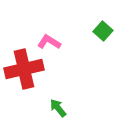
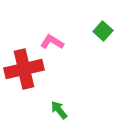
pink L-shape: moved 3 px right
green arrow: moved 1 px right, 2 px down
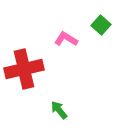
green square: moved 2 px left, 6 px up
pink L-shape: moved 14 px right, 3 px up
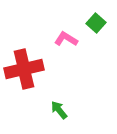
green square: moved 5 px left, 2 px up
